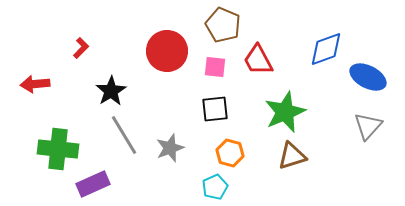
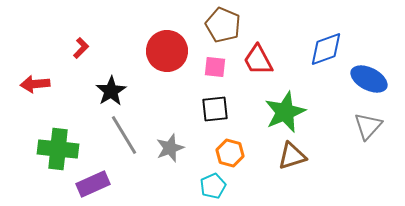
blue ellipse: moved 1 px right, 2 px down
cyan pentagon: moved 2 px left, 1 px up
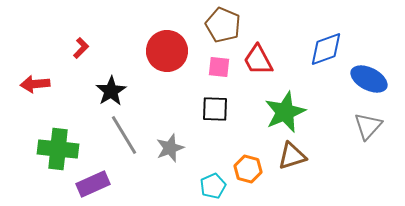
pink square: moved 4 px right
black square: rotated 8 degrees clockwise
orange hexagon: moved 18 px right, 16 px down
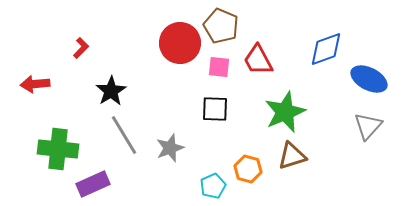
brown pentagon: moved 2 px left, 1 px down
red circle: moved 13 px right, 8 px up
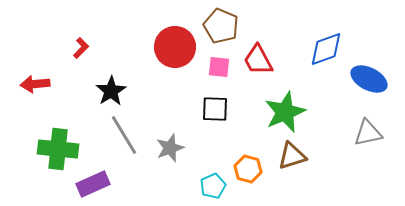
red circle: moved 5 px left, 4 px down
gray triangle: moved 7 px down; rotated 36 degrees clockwise
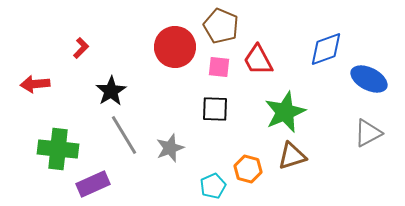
gray triangle: rotated 16 degrees counterclockwise
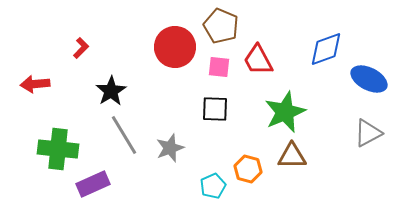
brown triangle: rotated 16 degrees clockwise
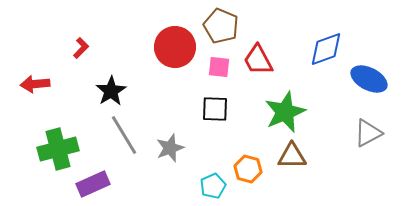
green cross: rotated 21 degrees counterclockwise
